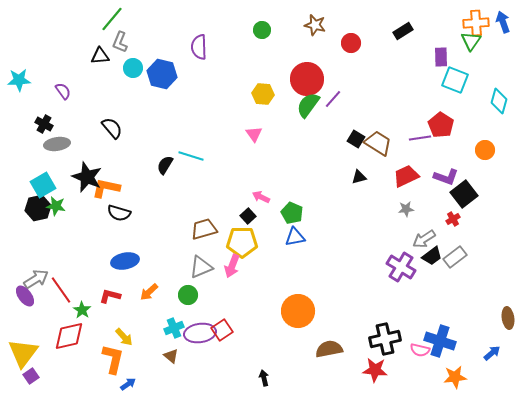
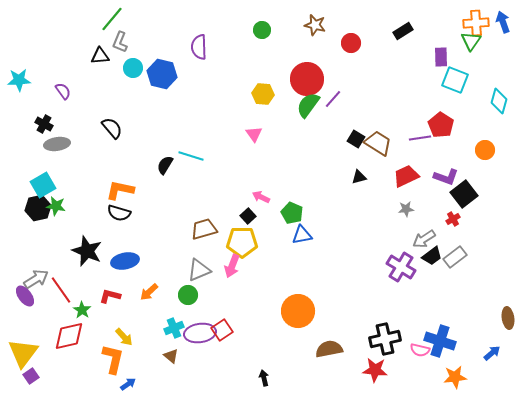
black star at (87, 177): moved 74 px down
orange L-shape at (106, 188): moved 14 px right, 2 px down
blue triangle at (295, 237): moved 7 px right, 2 px up
gray triangle at (201, 267): moved 2 px left, 3 px down
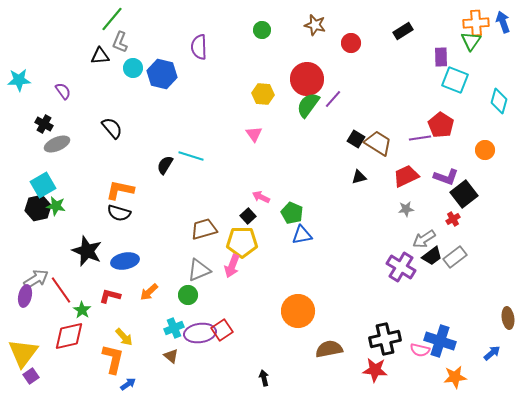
gray ellipse at (57, 144): rotated 15 degrees counterclockwise
purple ellipse at (25, 296): rotated 50 degrees clockwise
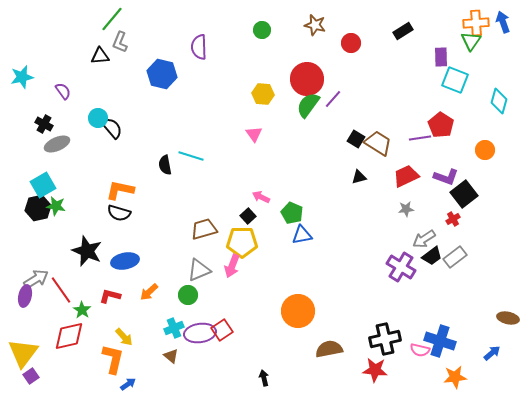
cyan circle at (133, 68): moved 35 px left, 50 px down
cyan star at (19, 80): moved 3 px right, 3 px up; rotated 10 degrees counterclockwise
black semicircle at (165, 165): rotated 42 degrees counterclockwise
brown ellipse at (508, 318): rotated 70 degrees counterclockwise
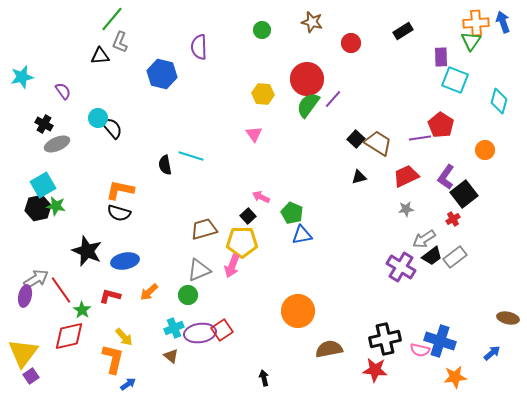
brown star at (315, 25): moved 3 px left, 3 px up
black square at (356, 139): rotated 12 degrees clockwise
purple L-shape at (446, 177): rotated 105 degrees clockwise
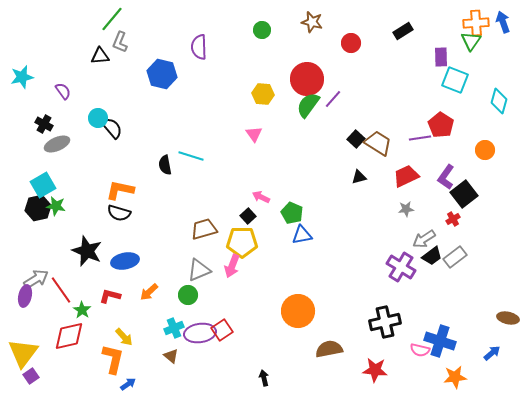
black cross at (385, 339): moved 17 px up
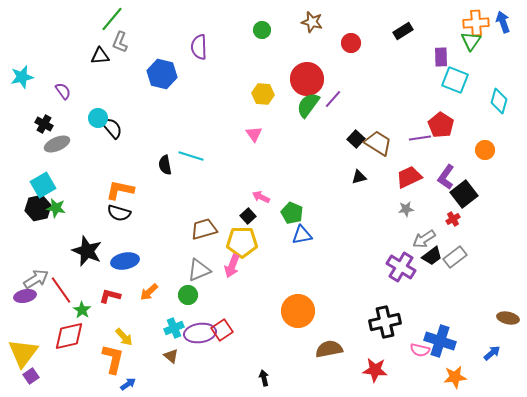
red trapezoid at (406, 176): moved 3 px right, 1 px down
green star at (56, 206): moved 2 px down
purple ellipse at (25, 296): rotated 65 degrees clockwise
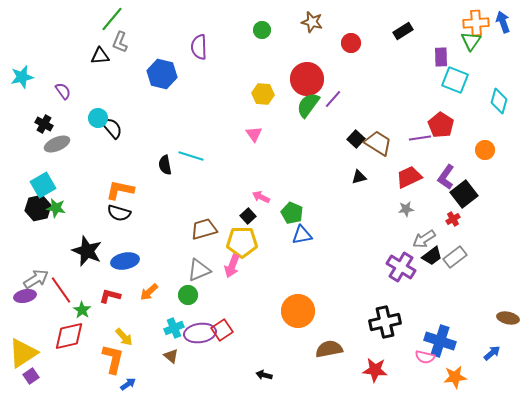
pink semicircle at (420, 350): moved 5 px right, 7 px down
yellow triangle at (23, 353): rotated 20 degrees clockwise
black arrow at (264, 378): moved 3 px up; rotated 63 degrees counterclockwise
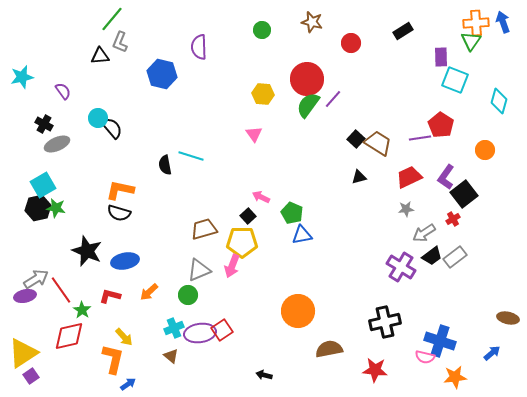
gray arrow at (424, 239): moved 6 px up
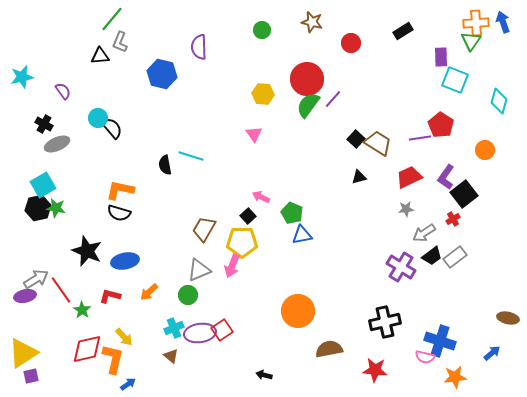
brown trapezoid at (204, 229): rotated 44 degrees counterclockwise
red diamond at (69, 336): moved 18 px right, 13 px down
purple square at (31, 376): rotated 21 degrees clockwise
